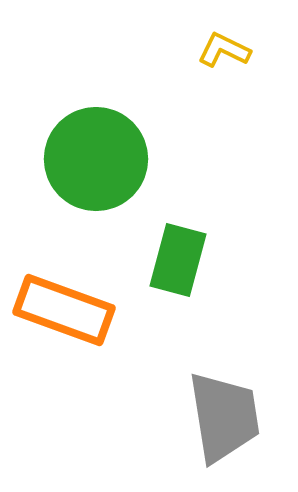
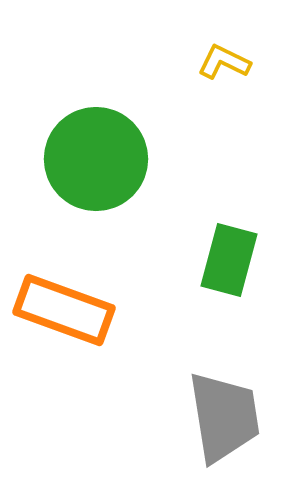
yellow L-shape: moved 12 px down
green rectangle: moved 51 px right
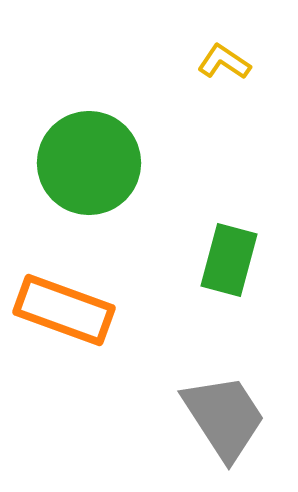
yellow L-shape: rotated 8 degrees clockwise
green circle: moved 7 px left, 4 px down
gray trapezoid: rotated 24 degrees counterclockwise
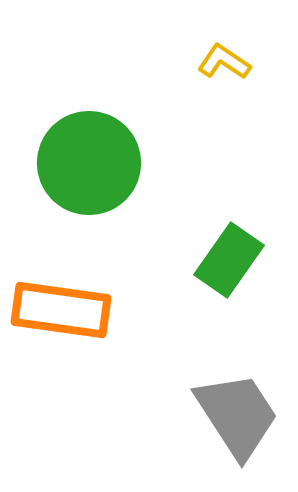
green rectangle: rotated 20 degrees clockwise
orange rectangle: moved 3 px left; rotated 12 degrees counterclockwise
gray trapezoid: moved 13 px right, 2 px up
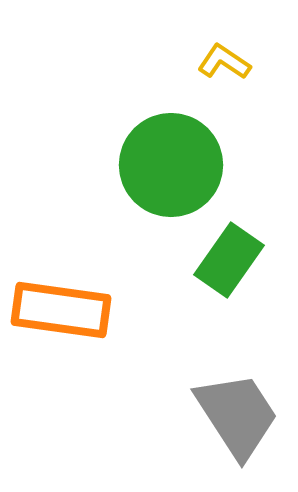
green circle: moved 82 px right, 2 px down
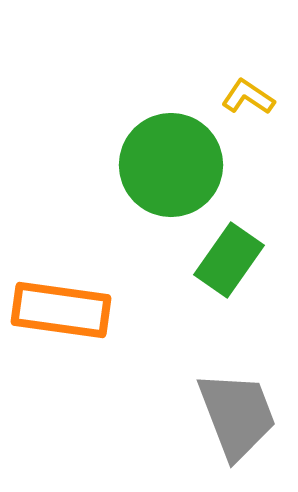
yellow L-shape: moved 24 px right, 35 px down
gray trapezoid: rotated 12 degrees clockwise
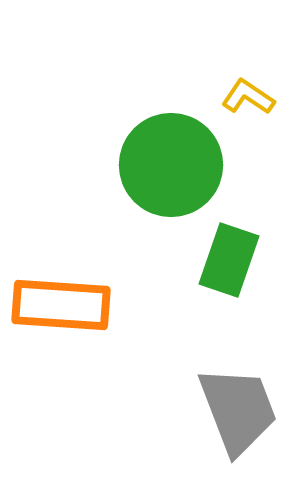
green rectangle: rotated 16 degrees counterclockwise
orange rectangle: moved 5 px up; rotated 4 degrees counterclockwise
gray trapezoid: moved 1 px right, 5 px up
